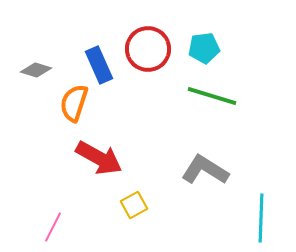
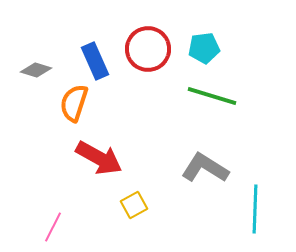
blue rectangle: moved 4 px left, 4 px up
gray L-shape: moved 2 px up
cyan line: moved 6 px left, 9 px up
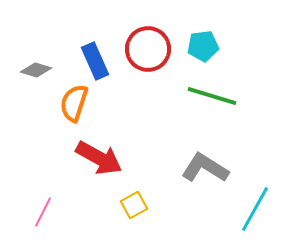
cyan pentagon: moved 1 px left, 2 px up
cyan line: rotated 27 degrees clockwise
pink line: moved 10 px left, 15 px up
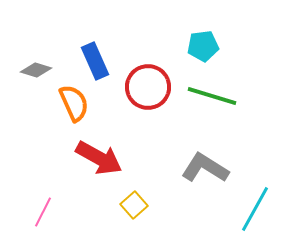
red circle: moved 38 px down
orange semicircle: rotated 138 degrees clockwise
yellow square: rotated 12 degrees counterclockwise
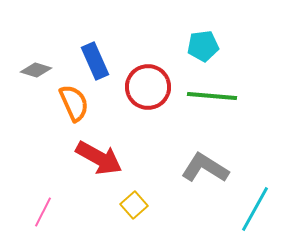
green line: rotated 12 degrees counterclockwise
